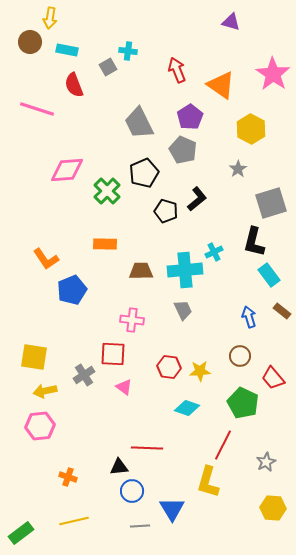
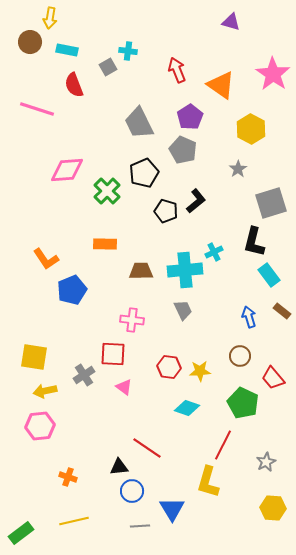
black L-shape at (197, 199): moved 1 px left, 2 px down
red line at (147, 448): rotated 32 degrees clockwise
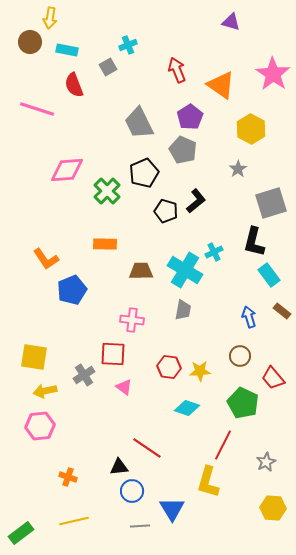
cyan cross at (128, 51): moved 6 px up; rotated 30 degrees counterclockwise
cyan cross at (185, 270): rotated 36 degrees clockwise
gray trapezoid at (183, 310): rotated 35 degrees clockwise
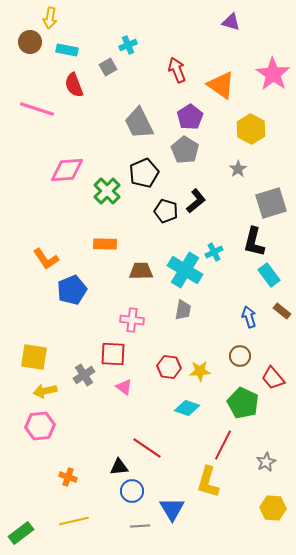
gray pentagon at (183, 150): moved 2 px right; rotated 8 degrees clockwise
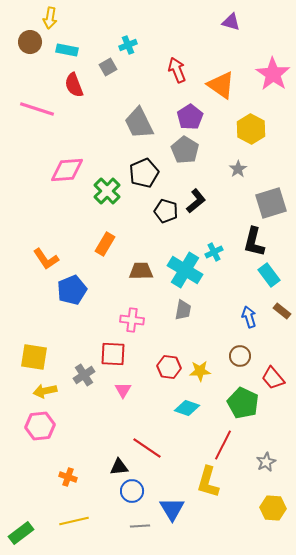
orange rectangle at (105, 244): rotated 60 degrees counterclockwise
pink triangle at (124, 387): moved 1 px left, 3 px down; rotated 24 degrees clockwise
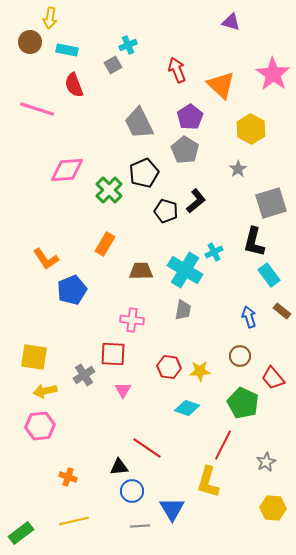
gray square at (108, 67): moved 5 px right, 2 px up
orange triangle at (221, 85): rotated 8 degrees clockwise
green cross at (107, 191): moved 2 px right, 1 px up
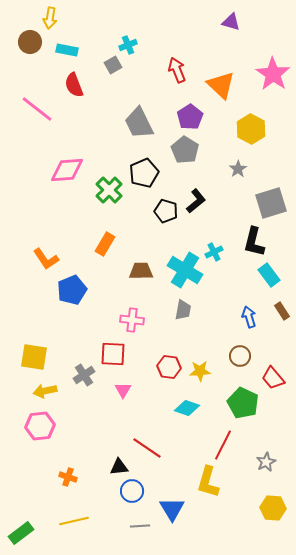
pink line at (37, 109): rotated 20 degrees clockwise
brown rectangle at (282, 311): rotated 18 degrees clockwise
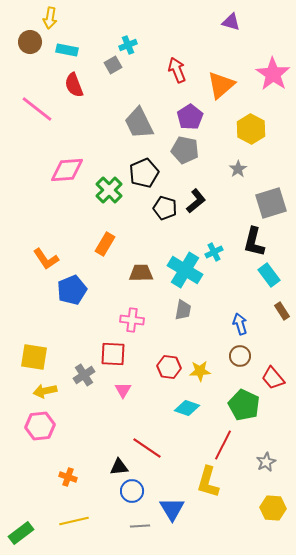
orange triangle at (221, 85): rotated 36 degrees clockwise
gray pentagon at (185, 150): rotated 20 degrees counterclockwise
black pentagon at (166, 211): moved 1 px left, 3 px up
brown trapezoid at (141, 271): moved 2 px down
blue arrow at (249, 317): moved 9 px left, 7 px down
green pentagon at (243, 403): moved 1 px right, 2 px down
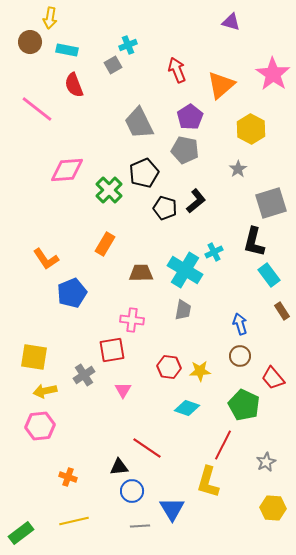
blue pentagon at (72, 290): moved 3 px down
red square at (113, 354): moved 1 px left, 4 px up; rotated 12 degrees counterclockwise
